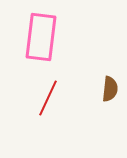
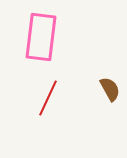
brown semicircle: rotated 35 degrees counterclockwise
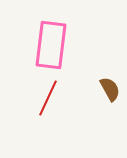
pink rectangle: moved 10 px right, 8 px down
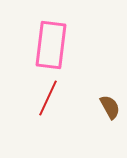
brown semicircle: moved 18 px down
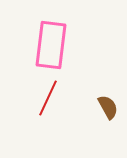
brown semicircle: moved 2 px left
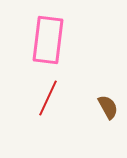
pink rectangle: moved 3 px left, 5 px up
